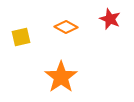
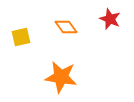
orange diamond: rotated 25 degrees clockwise
orange star: rotated 28 degrees counterclockwise
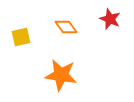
orange star: moved 2 px up
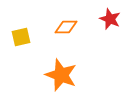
orange diamond: rotated 55 degrees counterclockwise
orange star: rotated 12 degrees clockwise
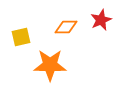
red star: moved 9 px left, 1 px down; rotated 25 degrees clockwise
orange star: moved 11 px left, 10 px up; rotated 20 degrees counterclockwise
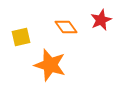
orange diamond: rotated 55 degrees clockwise
orange star: rotated 16 degrees clockwise
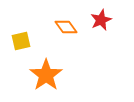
yellow square: moved 4 px down
orange star: moved 4 px left, 10 px down; rotated 20 degrees clockwise
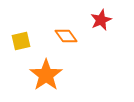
orange diamond: moved 9 px down
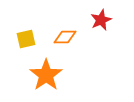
orange diamond: moved 1 px left, 1 px down; rotated 55 degrees counterclockwise
yellow square: moved 5 px right, 2 px up
